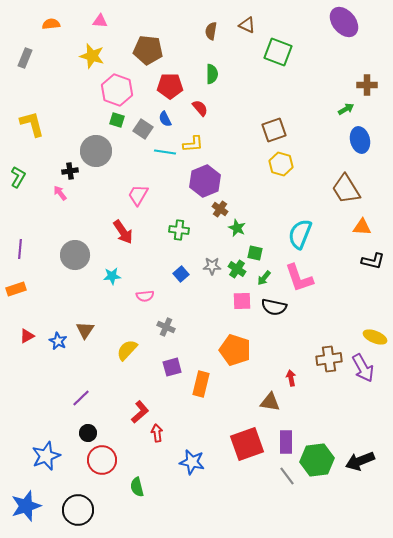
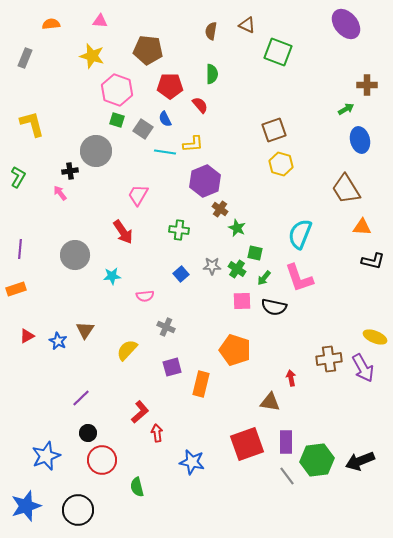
purple ellipse at (344, 22): moved 2 px right, 2 px down
red semicircle at (200, 108): moved 3 px up
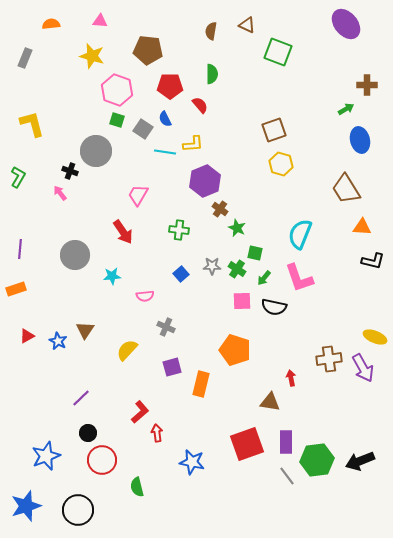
black cross at (70, 171): rotated 28 degrees clockwise
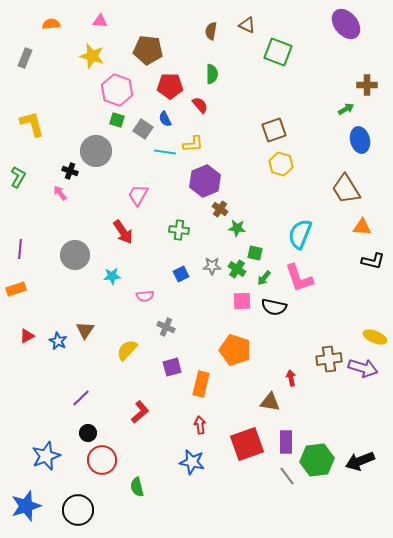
green star at (237, 228): rotated 18 degrees counterclockwise
blue square at (181, 274): rotated 14 degrees clockwise
purple arrow at (363, 368): rotated 44 degrees counterclockwise
red arrow at (157, 433): moved 43 px right, 8 px up
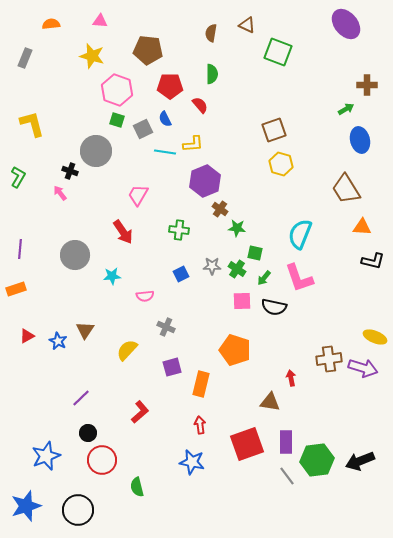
brown semicircle at (211, 31): moved 2 px down
gray square at (143, 129): rotated 30 degrees clockwise
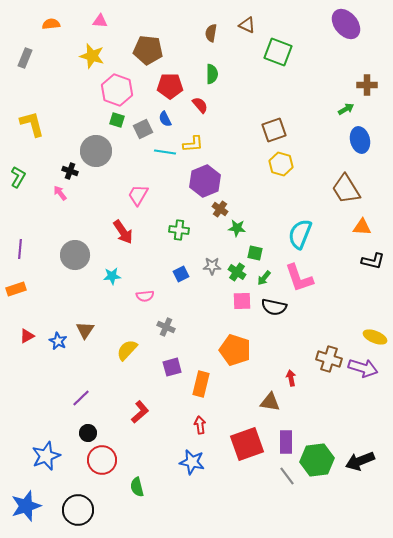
green cross at (237, 269): moved 3 px down
brown cross at (329, 359): rotated 25 degrees clockwise
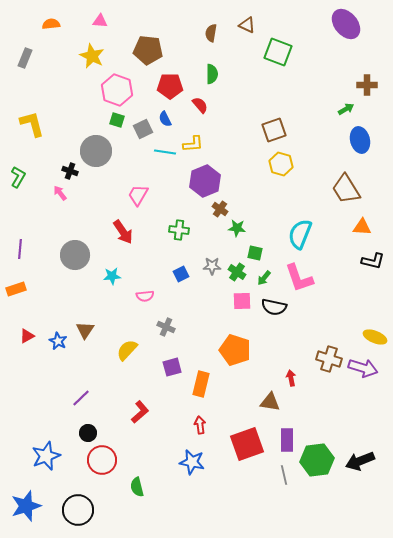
yellow star at (92, 56): rotated 10 degrees clockwise
purple rectangle at (286, 442): moved 1 px right, 2 px up
gray line at (287, 476): moved 3 px left, 1 px up; rotated 24 degrees clockwise
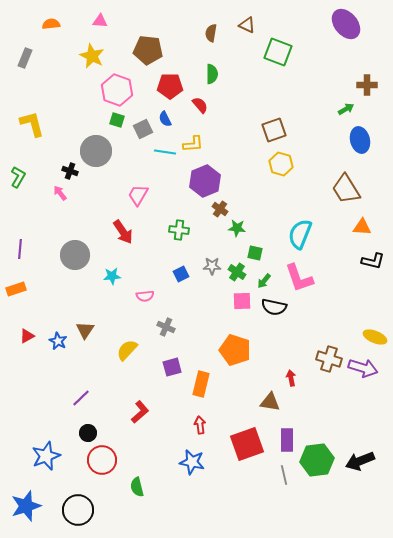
green arrow at (264, 278): moved 3 px down
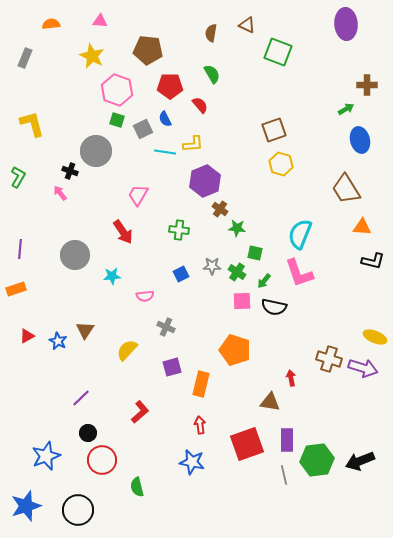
purple ellipse at (346, 24): rotated 36 degrees clockwise
green semicircle at (212, 74): rotated 30 degrees counterclockwise
pink L-shape at (299, 278): moved 5 px up
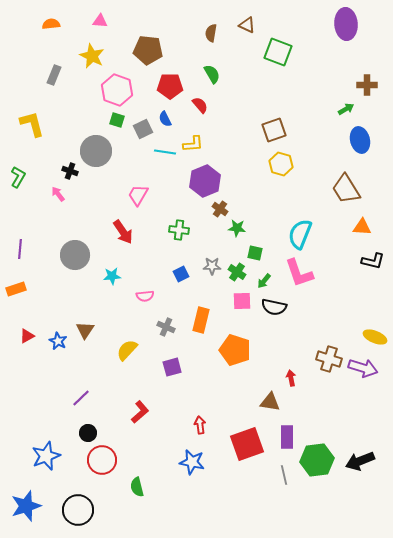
gray rectangle at (25, 58): moved 29 px right, 17 px down
pink arrow at (60, 193): moved 2 px left, 1 px down
orange rectangle at (201, 384): moved 64 px up
purple rectangle at (287, 440): moved 3 px up
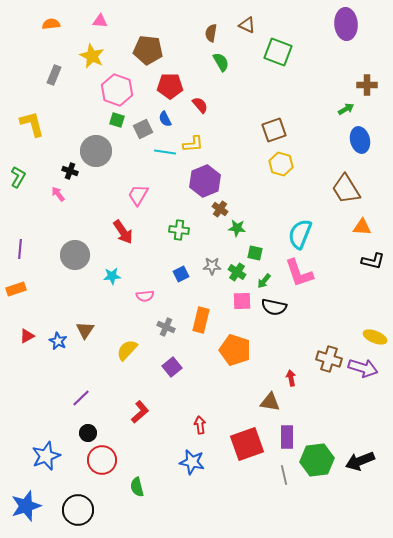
green semicircle at (212, 74): moved 9 px right, 12 px up
purple square at (172, 367): rotated 24 degrees counterclockwise
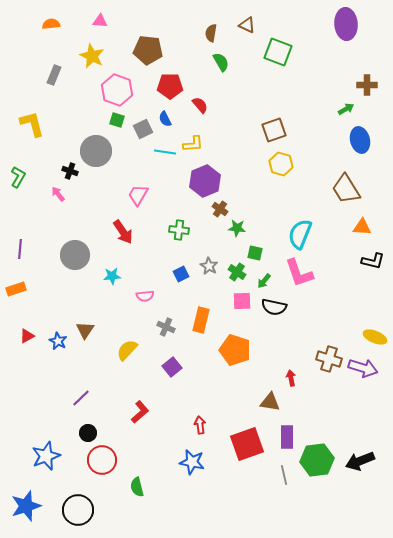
gray star at (212, 266): moved 3 px left; rotated 30 degrees clockwise
